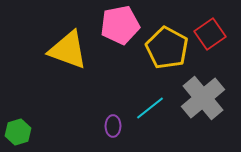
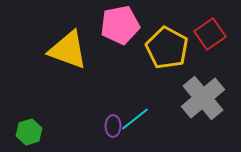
cyan line: moved 15 px left, 11 px down
green hexagon: moved 11 px right
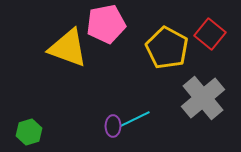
pink pentagon: moved 14 px left, 1 px up
red square: rotated 16 degrees counterclockwise
yellow triangle: moved 2 px up
cyan line: rotated 12 degrees clockwise
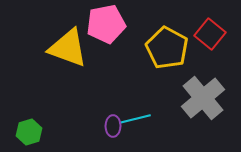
cyan line: rotated 12 degrees clockwise
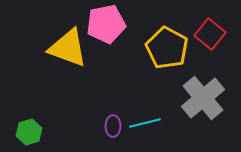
cyan line: moved 10 px right, 4 px down
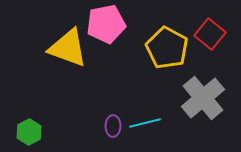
green hexagon: rotated 10 degrees counterclockwise
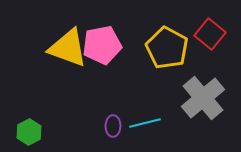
pink pentagon: moved 4 px left, 21 px down
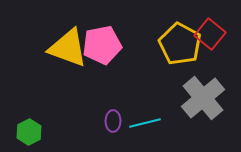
yellow pentagon: moved 13 px right, 4 px up
purple ellipse: moved 5 px up
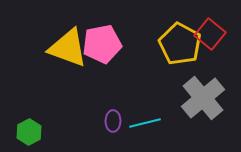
pink pentagon: moved 1 px up
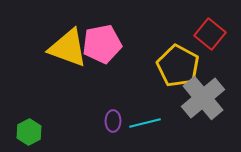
yellow pentagon: moved 2 px left, 22 px down
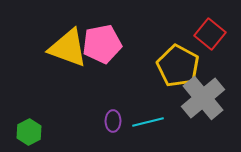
cyan line: moved 3 px right, 1 px up
